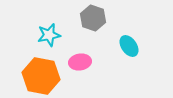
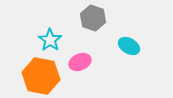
cyan star: moved 1 px right, 5 px down; rotated 25 degrees counterclockwise
cyan ellipse: rotated 25 degrees counterclockwise
pink ellipse: rotated 15 degrees counterclockwise
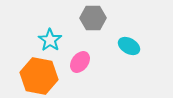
gray hexagon: rotated 20 degrees counterclockwise
pink ellipse: rotated 30 degrees counterclockwise
orange hexagon: moved 2 px left
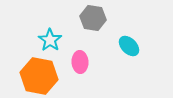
gray hexagon: rotated 10 degrees clockwise
cyan ellipse: rotated 15 degrees clockwise
pink ellipse: rotated 40 degrees counterclockwise
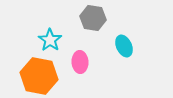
cyan ellipse: moved 5 px left; rotated 20 degrees clockwise
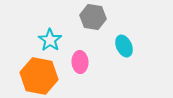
gray hexagon: moved 1 px up
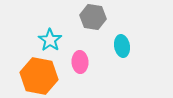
cyan ellipse: moved 2 px left; rotated 15 degrees clockwise
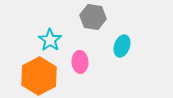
cyan ellipse: rotated 30 degrees clockwise
orange hexagon: rotated 21 degrees clockwise
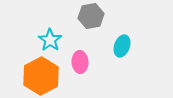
gray hexagon: moved 2 px left, 1 px up; rotated 20 degrees counterclockwise
orange hexagon: moved 2 px right
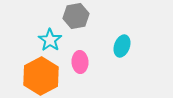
gray hexagon: moved 15 px left
